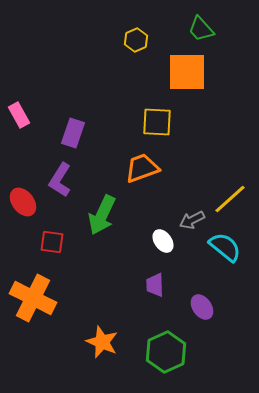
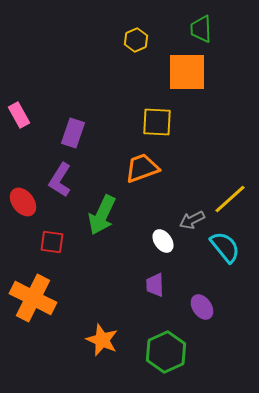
green trapezoid: rotated 40 degrees clockwise
cyan semicircle: rotated 12 degrees clockwise
orange star: moved 2 px up
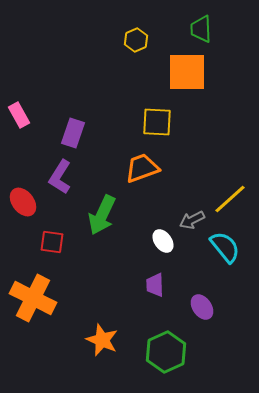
purple L-shape: moved 3 px up
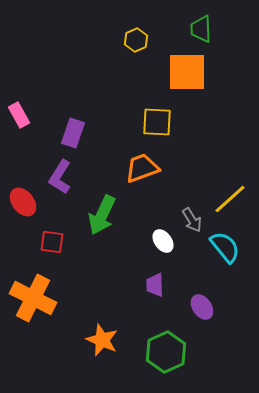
gray arrow: rotated 95 degrees counterclockwise
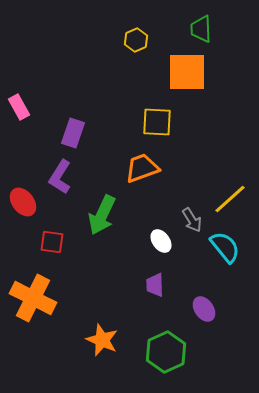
pink rectangle: moved 8 px up
white ellipse: moved 2 px left
purple ellipse: moved 2 px right, 2 px down
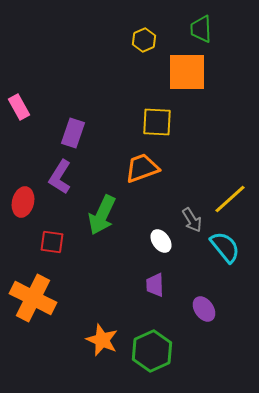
yellow hexagon: moved 8 px right
red ellipse: rotated 52 degrees clockwise
green hexagon: moved 14 px left, 1 px up
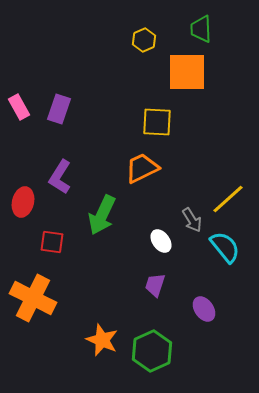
purple rectangle: moved 14 px left, 24 px up
orange trapezoid: rotated 6 degrees counterclockwise
yellow line: moved 2 px left
purple trapezoid: rotated 20 degrees clockwise
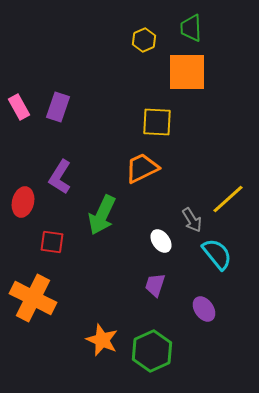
green trapezoid: moved 10 px left, 1 px up
purple rectangle: moved 1 px left, 2 px up
cyan semicircle: moved 8 px left, 7 px down
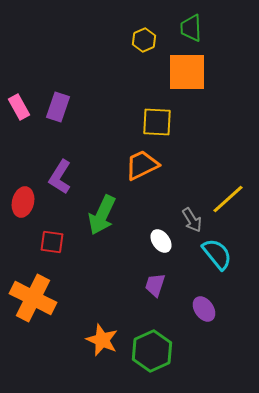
orange trapezoid: moved 3 px up
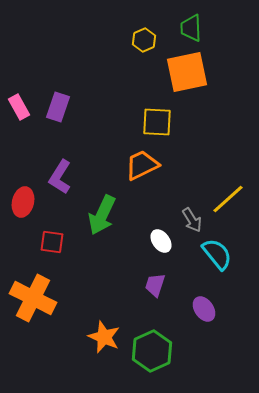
orange square: rotated 12 degrees counterclockwise
orange star: moved 2 px right, 3 px up
